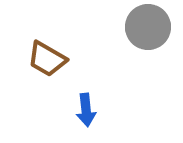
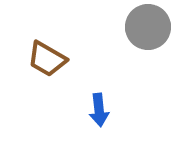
blue arrow: moved 13 px right
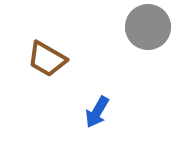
blue arrow: moved 2 px left, 2 px down; rotated 36 degrees clockwise
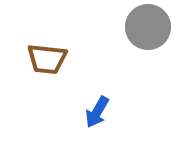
brown trapezoid: rotated 24 degrees counterclockwise
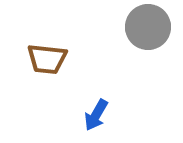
blue arrow: moved 1 px left, 3 px down
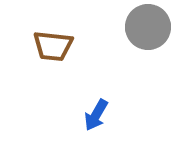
brown trapezoid: moved 6 px right, 13 px up
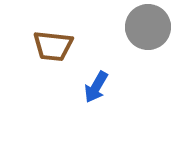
blue arrow: moved 28 px up
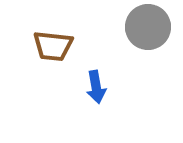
blue arrow: rotated 40 degrees counterclockwise
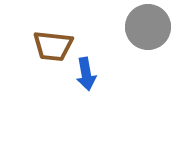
blue arrow: moved 10 px left, 13 px up
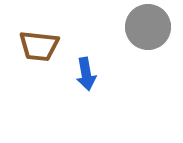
brown trapezoid: moved 14 px left
